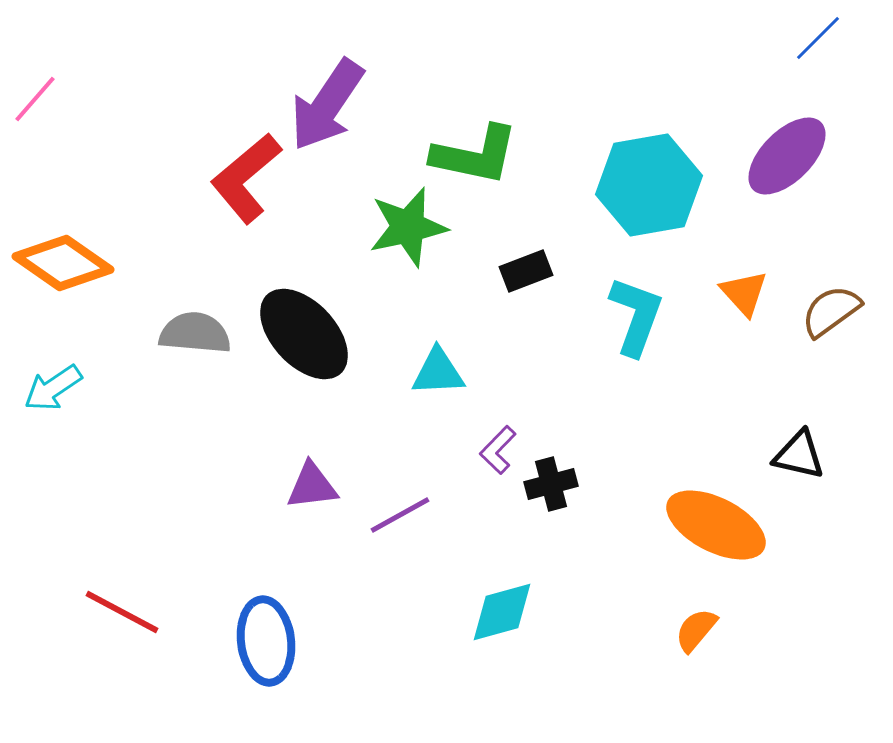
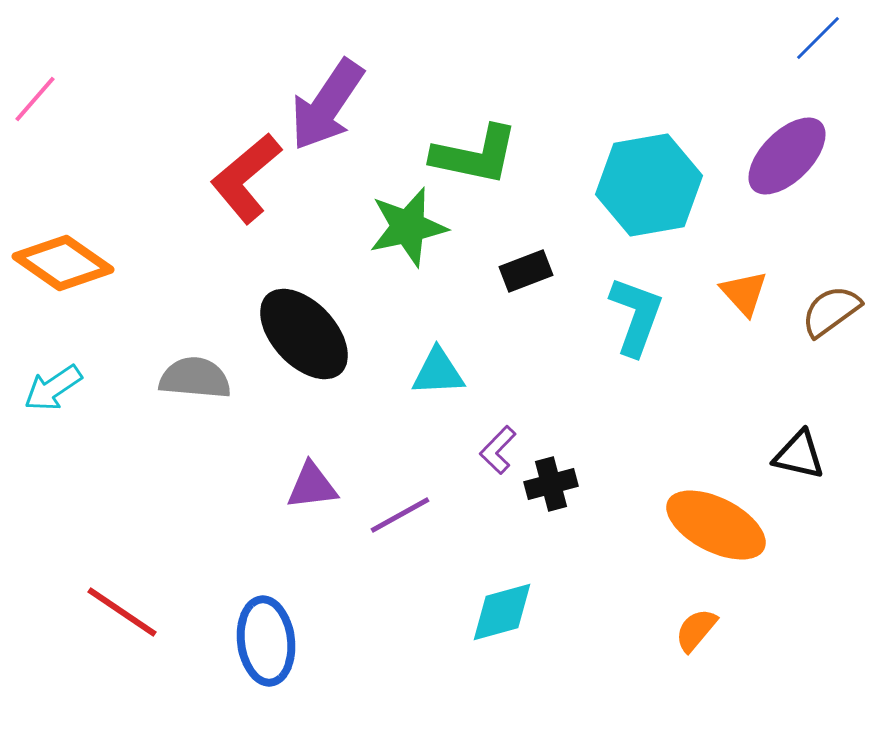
gray semicircle: moved 45 px down
red line: rotated 6 degrees clockwise
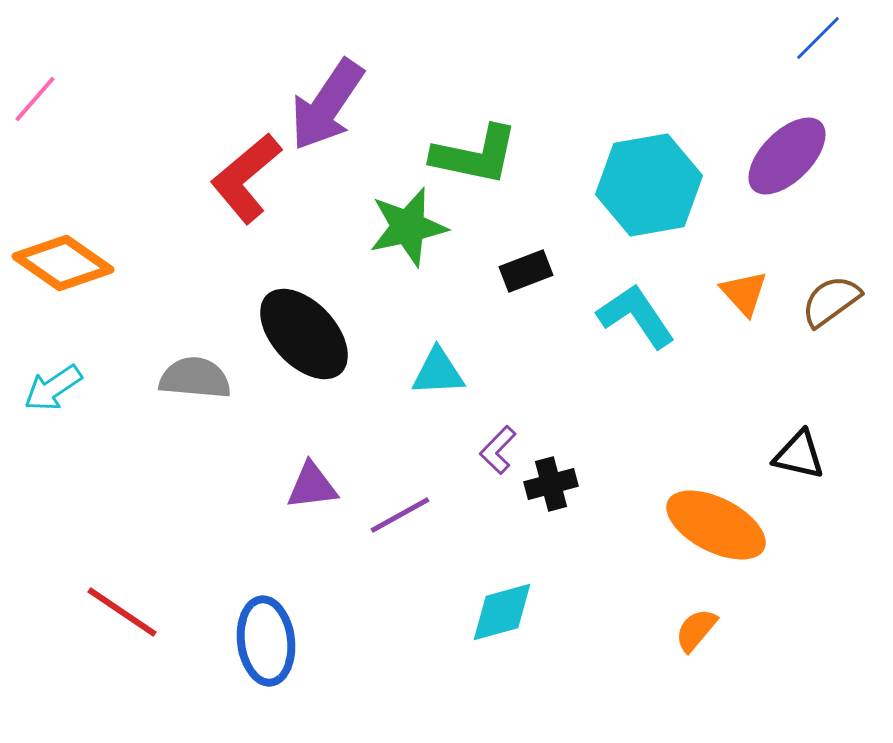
brown semicircle: moved 10 px up
cyan L-shape: rotated 54 degrees counterclockwise
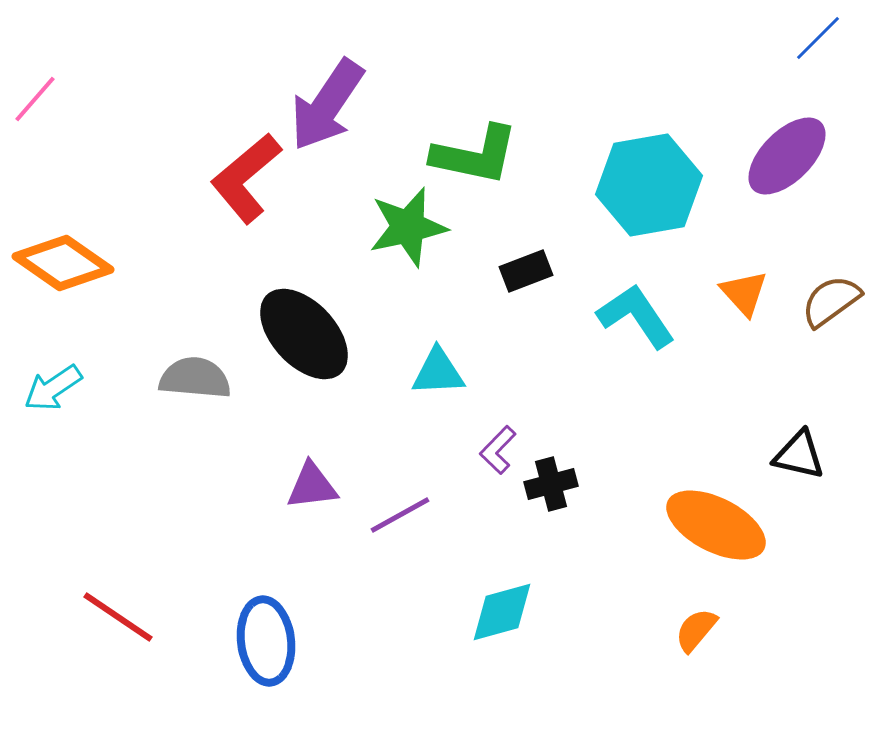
red line: moved 4 px left, 5 px down
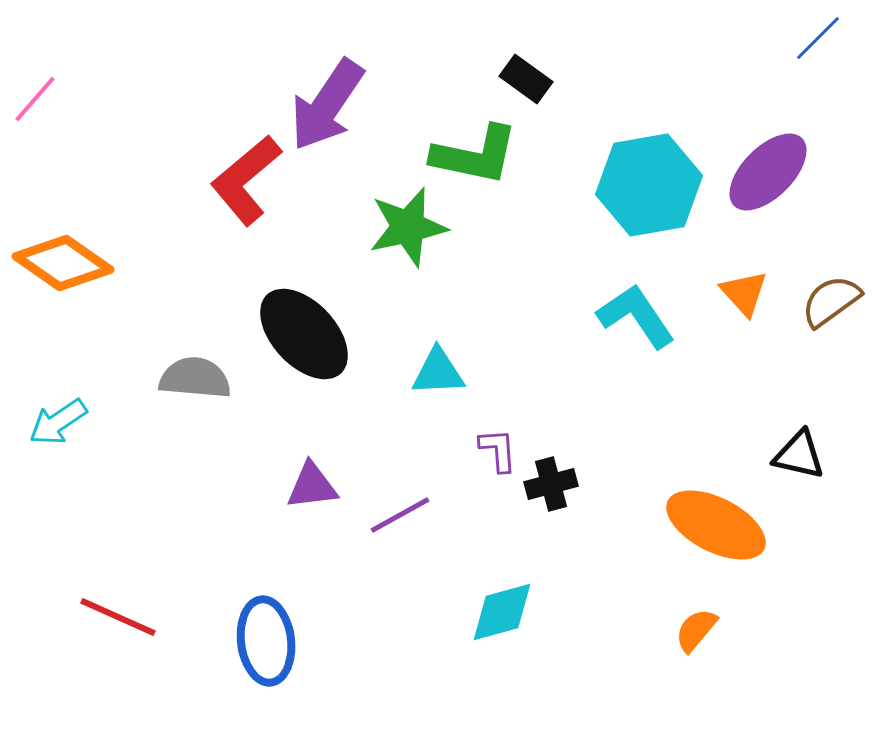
purple ellipse: moved 19 px left, 16 px down
red L-shape: moved 2 px down
black rectangle: moved 192 px up; rotated 57 degrees clockwise
cyan arrow: moved 5 px right, 34 px down
purple L-shape: rotated 132 degrees clockwise
red line: rotated 10 degrees counterclockwise
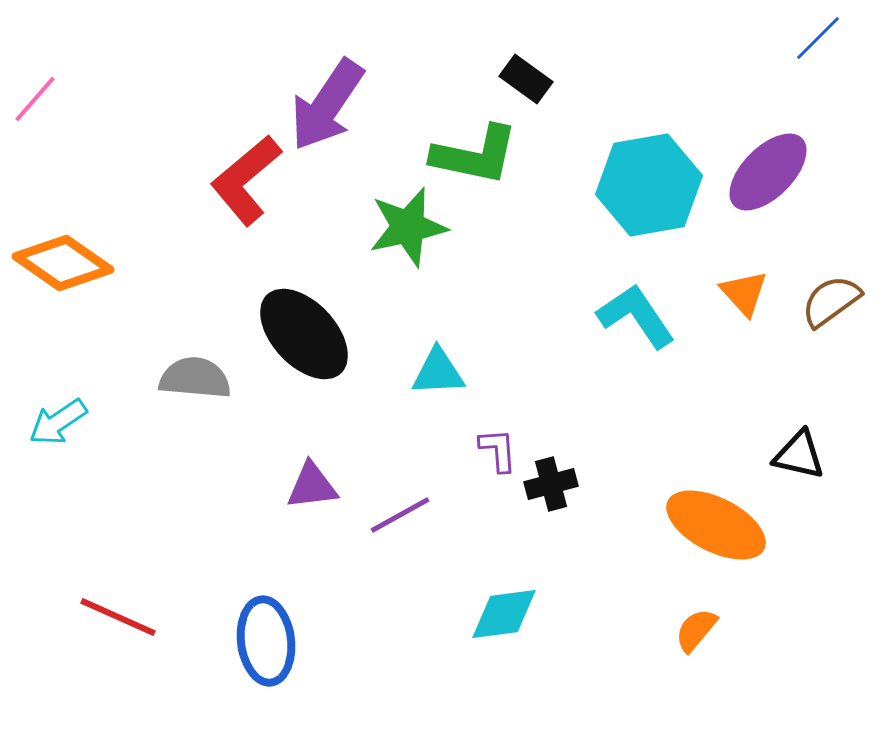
cyan diamond: moved 2 px right, 2 px down; rotated 8 degrees clockwise
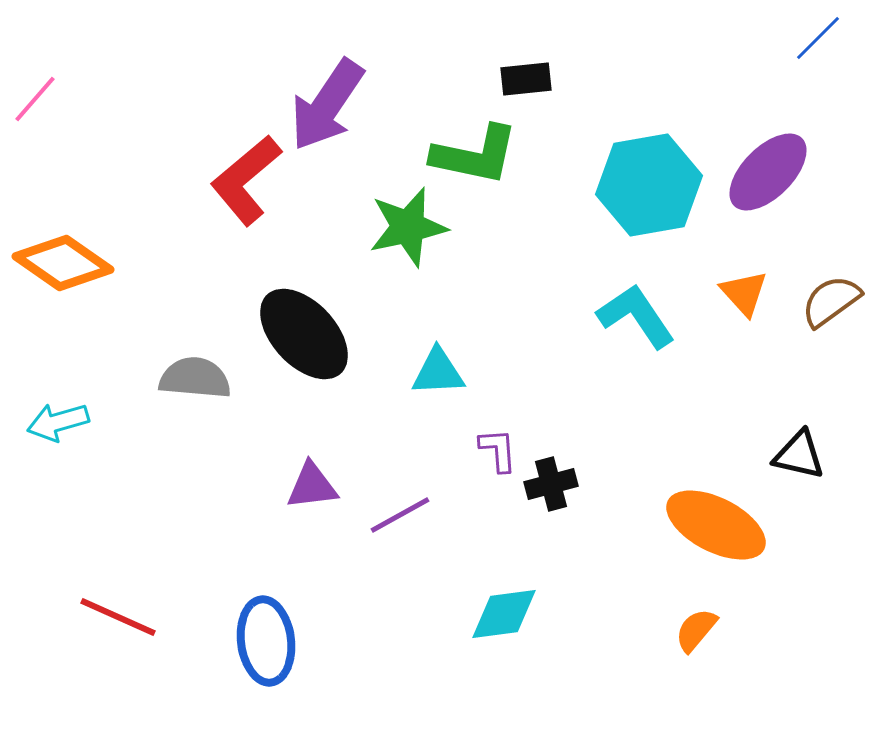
black rectangle: rotated 42 degrees counterclockwise
cyan arrow: rotated 18 degrees clockwise
